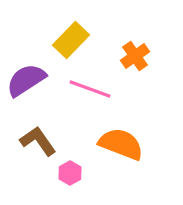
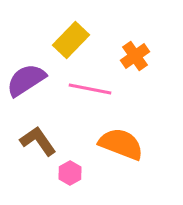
pink line: rotated 9 degrees counterclockwise
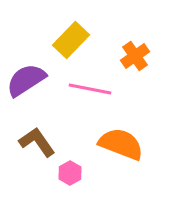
brown L-shape: moved 1 px left, 1 px down
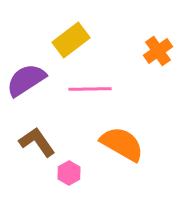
yellow rectangle: rotated 9 degrees clockwise
orange cross: moved 23 px right, 5 px up
pink line: rotated 12 degrees counterclockwise
orange semicircle: moved 1 px right; rotated 9 degrees clockwise
pink hexagon: moved 1 px left
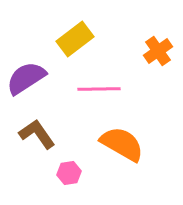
yellow rectangle: moved 4 px right, 1 px up
purple semicircle: moved 2 px up
pink line: moved 9 px right
brown L-shape: moved 8 px up
pink hexagon: rotated 20 degrees clockwise
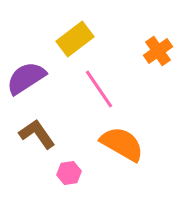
pink line: rotated 57 degrees clockwise
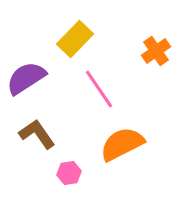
yellow rectangle: rotated 9 degrees counterclockwise
orange cross: moved 2 px left
orange semicircle: rotated 57 degrees counterclockwise
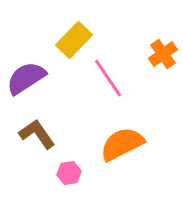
yellow rectangle: moved 1 px left, 1 px down
orange cross: moved 7 px right, 3 px down
pink line: moved 9 px right, 11 px up
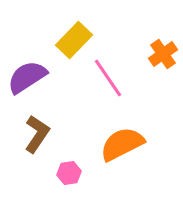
purple semicircle: moved 1 px right, 1 px up
brown L-shape: rotated 69 degrees clockwise
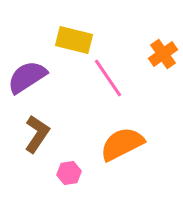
yellow rectangle: rotated 60 degrees clockwise
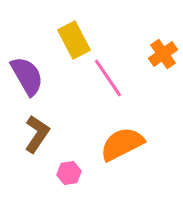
yellow rectangle: rotated 48 degrees clockwise
purple semicircle: moved 1 px up; rotated 93 degrees clockwise
